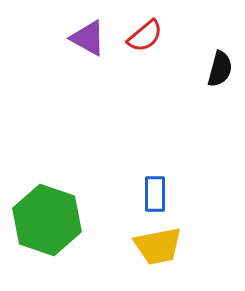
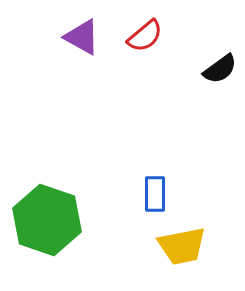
purple triangle: moved 6 px left, 1 px up
black semicircle: rotated 39 degrees clockwise
yellow trapezoid: moved 24 px right
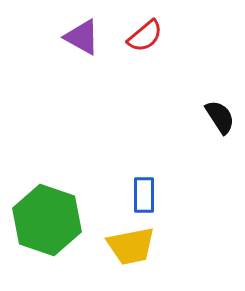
black semicircle: moved 48 px down; rotated 87 degrees counterclockwise
blue rectangle: moved 11 px left, 1 px down
yellow trapezoid: moved 51 px left
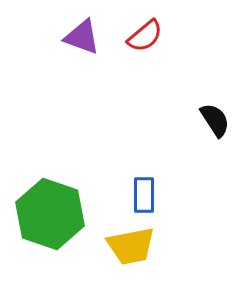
purple triangle: rotated 9 degrees counterclockwise
black semicircle: moved 5 px left, 3 px down
green hexagon: moved 3 px right, 6 px up
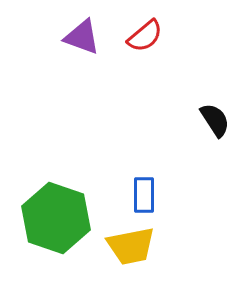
green hexagon: moved 6 px right, 4 px down
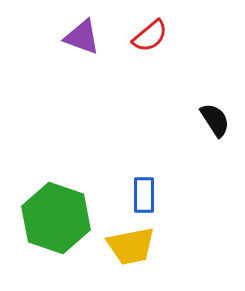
red semicircle: moved 5 px right
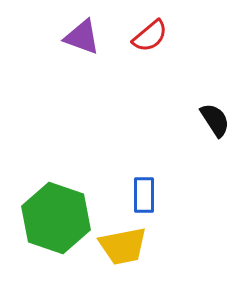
yellow trapezoid: moved 8 px left
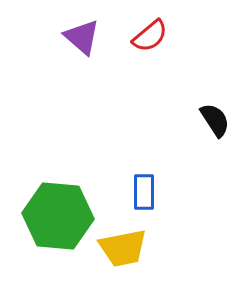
purple triangle: rotated 21 degrees clockwise
blue rectangle: moved 3 px up
green hexagon: moved 2 px right, 2 px up; rotated 14 degrees counterclockwise
yellow trapezoid: moved 2 px down
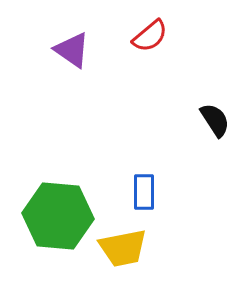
purple triangle: moved 10 px left, 13 px down; rotated 6 degrees counterclockwise
